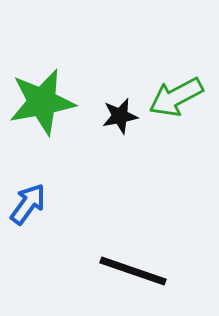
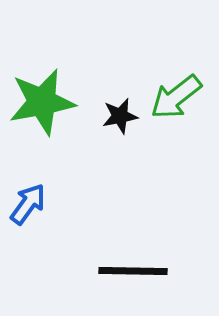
green arrow: rotated 10 degrees counterclockwise
black line: rotated 18 degrees counterclockwise
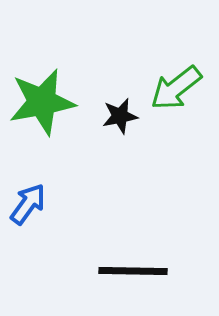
green arrow: moved 9 px up
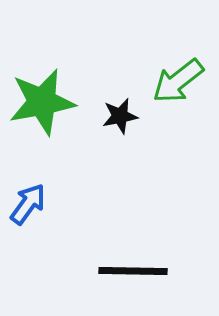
green arrow: moved 2 px right, 7 px up
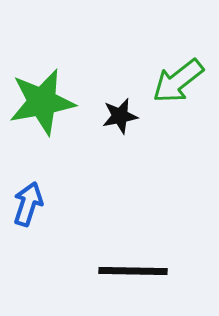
blue arrow: rotated 18 degrees counterclockwise
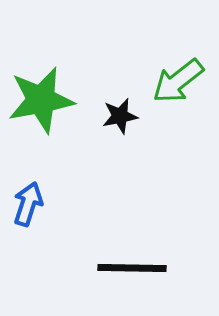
green star: moved 1 px left, 2 px up
black line: moved 1 px left, 3 px up
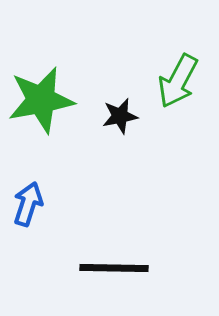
green arrow: rotated 24 degrees counterclockwise
black line: moved 18 px left
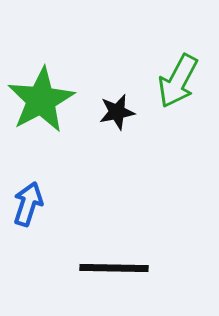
green star: rotated 18 degrees counterclockwise
black star: moved 3 px left, 4 px up
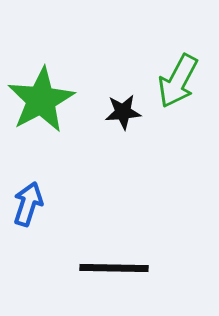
black star: moved 6 px right; rotated 6 degrees clockwise
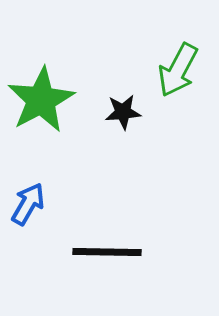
green arrow: moved 11 px up
blue arrow: rotated 12 degrees clockwise
black line: moved 7 px left, 16 px up
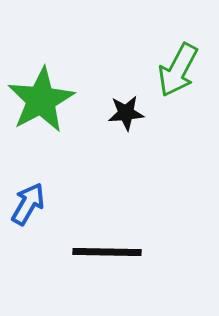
black star: moved 3 px right, 1 px down
